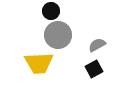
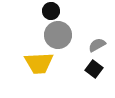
black square: rotated 24 degrees counterclockwise
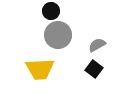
yellow trapezoid: moved 1 px right, 6 px down
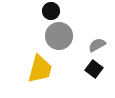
gray circle: moved 1 px right, 1 px down
yellow trapezoid: rotated 72 degrees counterclockwise
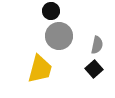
gray semicircle: rotated 132 degrees clockwise
black square: rotated 12 degrees clockwise
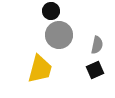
gray circle: moved 1 px up
black square: moved 1 px right, 1 px down; rotated 18 degrees clockwise
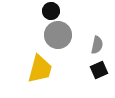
gray circle: moved 1 px left
black square: moved 4 px right
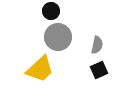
gray circle: moved 2 px down
yellow trapezoid: rotated 32 degrees clockwise
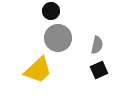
gray circle: moved 1 px down
yellow trapezoid: moved 2 px left, 1 px down
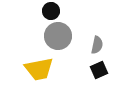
gray circle: moved 2 px up
yellow trapezoid: moved 1 px right, 1 px up; rotated 32 degrees clockwise
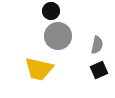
yellow trapezoid: rotated 24 degrees clockwise
